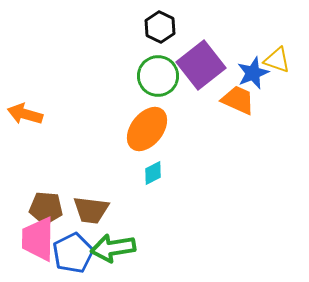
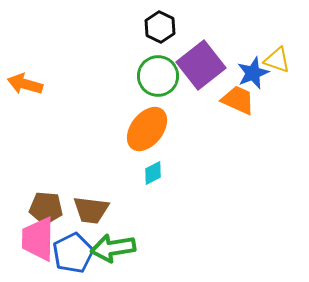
orange arrow: moved 30 px up
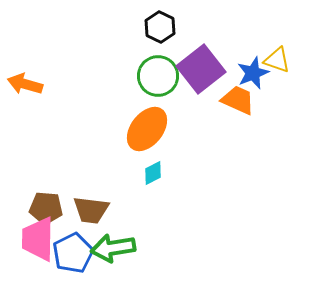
purple square: moved 4 px down
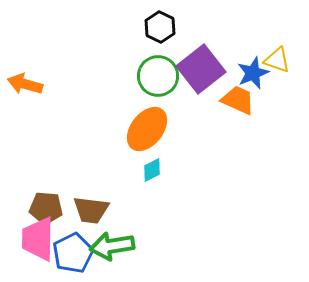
cyan diamond: moved 1 px left, 3 px up
green arrow: moved 1 px left, 2 px up
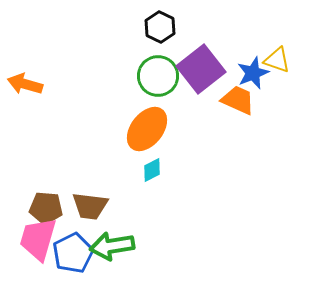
brown trapezoid: moved 1 px left, 4 px up
pink trapezoid: rotated 15 degrees clockwise
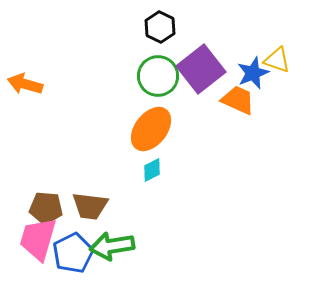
orange ellipse: moved 4 px right
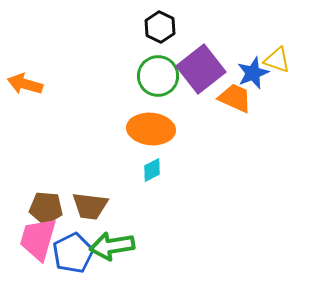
orange trapezoid: moved 3 px left, 2 px up
orange ellipse: rotated 57 degrees clockwise
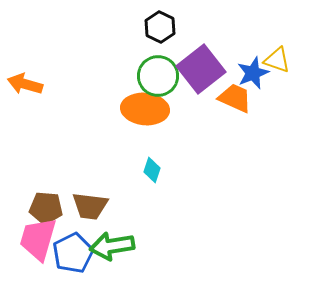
orange ellipse: moved 6 px left, 20 px up
cyan diamond: rotated 45 degrees counterclockwise
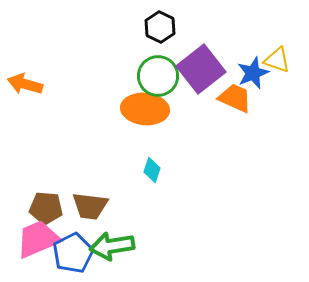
pink trapezoid: rotated 51 degrees clockwise
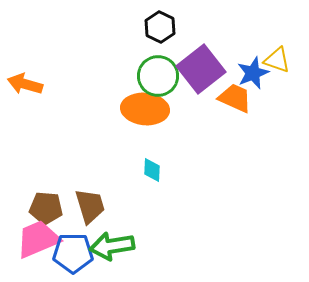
cyan diamond: rotated 15 degrees counterclockwise
brown trapezoid: rotated 114 degrees counterclockwise
blue pentagon: rotated 27 degrees clockwise
